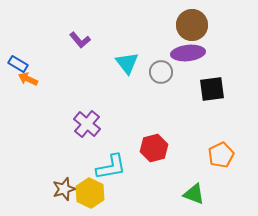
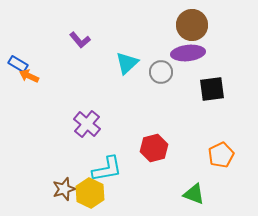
cyan triangle: rotated 25 degrees clockwise
orange arrow: moved 1 px right, 3 px up
cyan L-shape: moved 4 px left, 2 px down
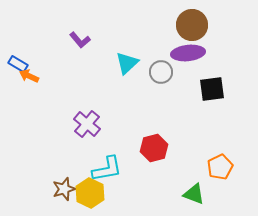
orange pentagon: moved 1 px left, 12 px down
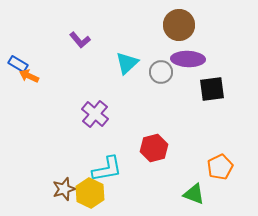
brown circle: moved 13 px left
purple ellipse: moved 6 px down; rotated 8 degrees clockwise
purple cross: moved 8 px right, 10 px up
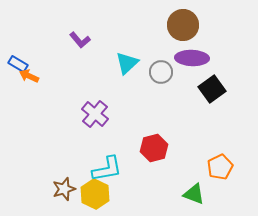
brown circle: moved 4 px right
purple ellipse: moved 4 px right, 1 px up
black square: rotated 28 degrees counterclockwise
yellow hexagon: moved 5 px right, 1 px down
